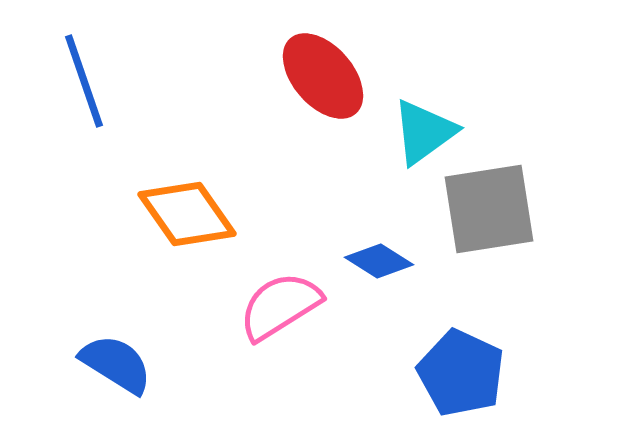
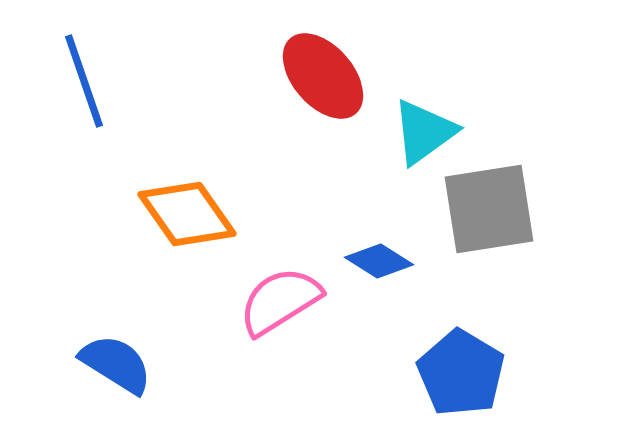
pink semicircle: moved 5 px up
blue pentagon: rotated 6 degrees clockwise
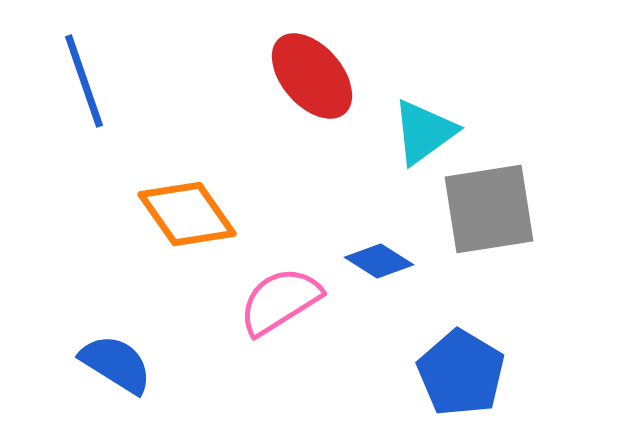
red ellipse: moved 11 px left
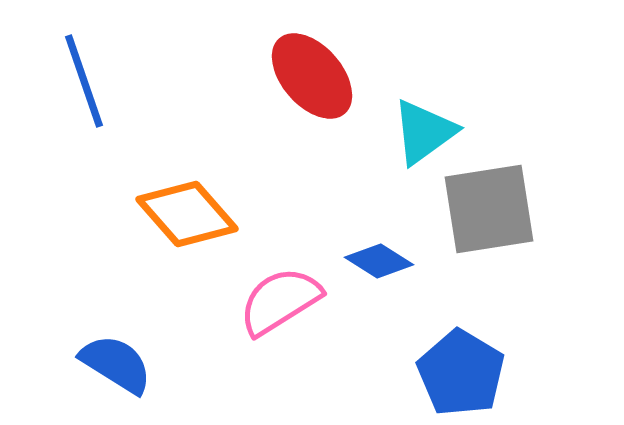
orange diamond: rotated 6 degrees counterclockwise
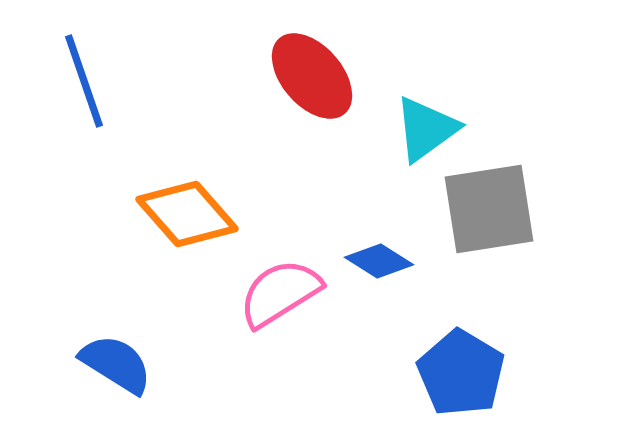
cyan triangle: moved 2 px right, 3 px up
pink semicircle: moved 8 px up
